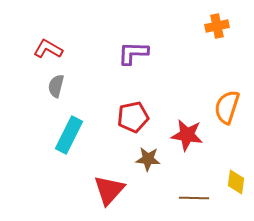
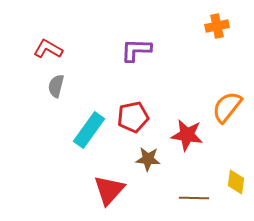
purple L-shape: moved 3 px right, 3 px up
orange semicircle: rotated 20 degrees clockwise
cyan rectangle: moved 20 px right, 5 px up; rotated 9 degrees clockwise
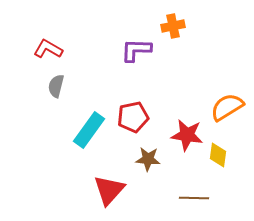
orange cross: moved 44 px left
orange semicircle: rotated 20 degrees clockwise
yellow diamond: moved 18 px left, 27 px up
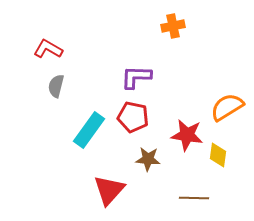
purple L-shape: moved 27 px down
red pentagon: rotated 24 degrees clockwise
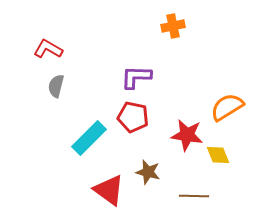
cyan rectangle: moved 8 px down; rotated 9 degrees clockwise
yellow diamond: rotated 30 degrees counterclockwise
brown star: moved 13 px down; rotated 10 degrees clockwise
red triangle: rotated 36 degrees counterclockwise
brown line: moved 2 px up
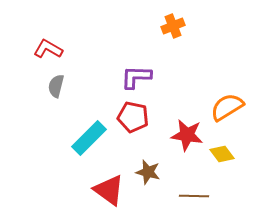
orange cross: rotated 10 degrees counterclockwise
yellow diamond: moved 4 px right, 1 px up; rotated 15 degrees counterclockwise
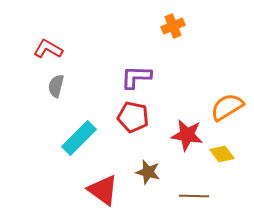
cyan rectangle: moved 10 px left
red triangle: moved 6 px left
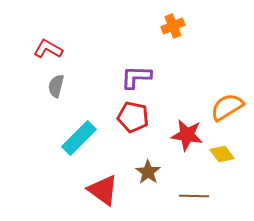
brown star: rotated 20 degrees clockwise
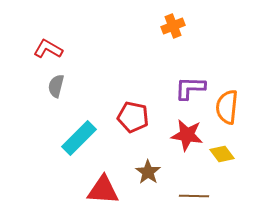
purple L-shape: moved 54 px right, 11 px down
orange semicircle: rotated 52 degrees counterclockwise
red triangle: rotated 32 degrees counterclockwise
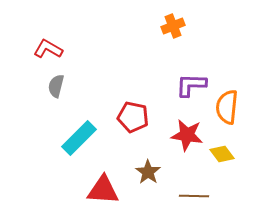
purple L-shape: moved 1 px right, 3 px up
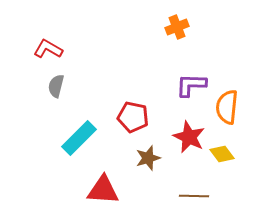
orange cross: moved 4 px right, 1 px down
red star: moved 2 px right, 2 px down; rotated 16 degrees clockwise
brown star: moved 14 px up; rotated 20 degrees clockwise
